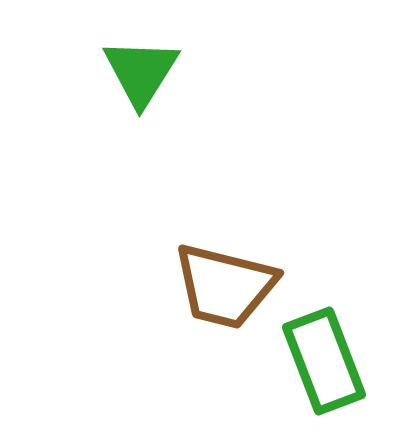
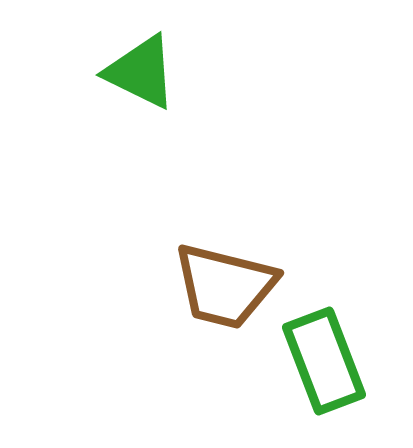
green triangle: rotated 36 degrees counterclockwise
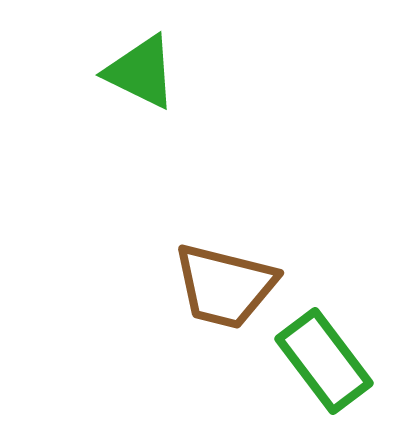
green rectangle: rotated 16 degrees counterclockwise
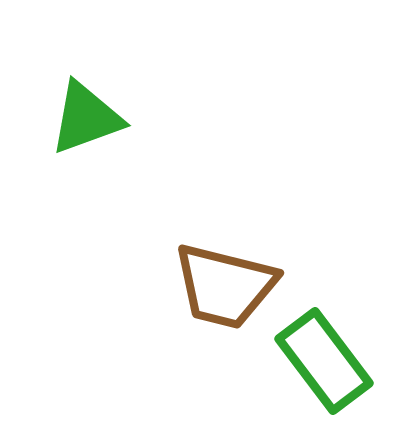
green triangle: moved 55 px left, 46 px down; rotated 46 degrees counterclockwise
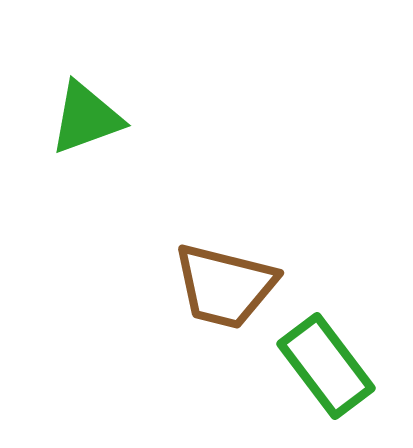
green rectangle: moved 2 px right, 5 px down
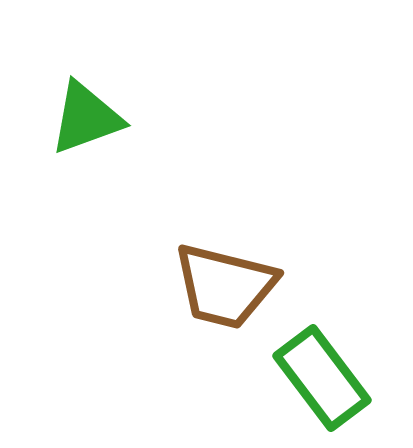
green rectangle: moved 4 px left, 12 px down
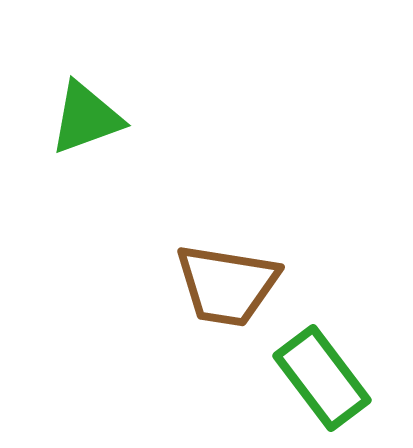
brown trapezoid: moved 2 px right, 1 px up; rotated 5 degrees counterclockwise
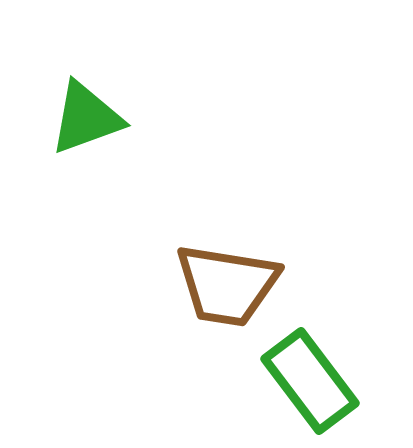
green rectangle: moved 12 px left, 3 px down
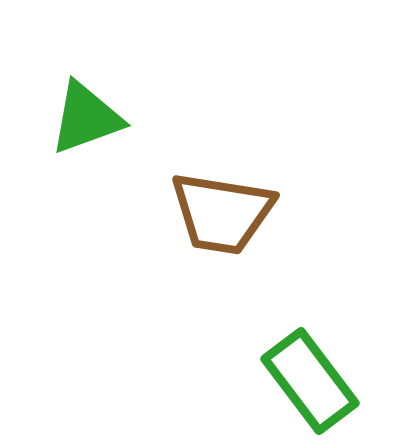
brown trapezoid: moved 5 px left, 72 px up
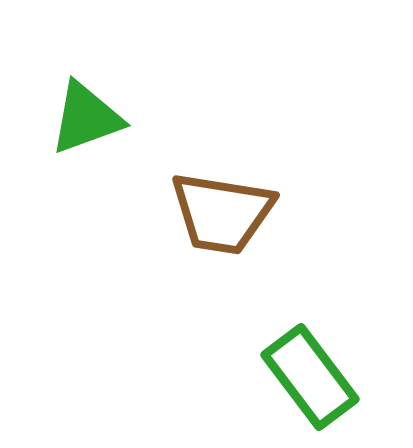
green rectangle: moved 4 px up
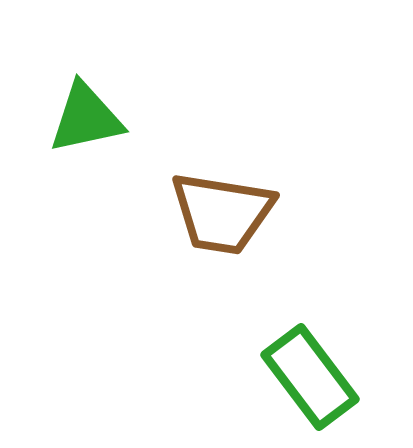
green triangle: rotated 8 degrees clockwise
